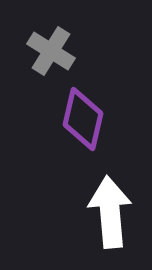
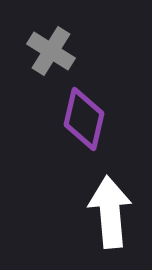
purple diamond: moved 1 px right
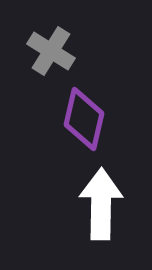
white arrow: moved 9 px left, 8 px up; rotated 6 degrees clockwise
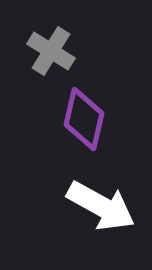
white arrow: moved 2 px down; rotated 118 degrees clockwise
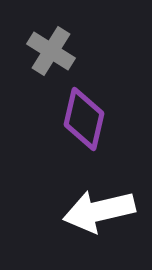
white arrow: moved 2 px left, 5 px down; rotated 138 degrees clockwise
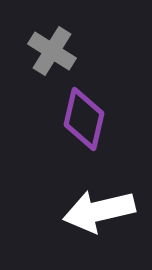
gray cross: moved 1 px right
